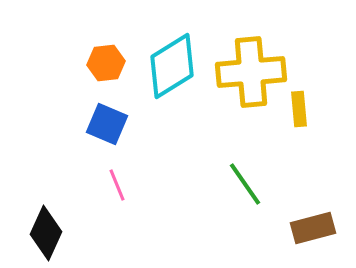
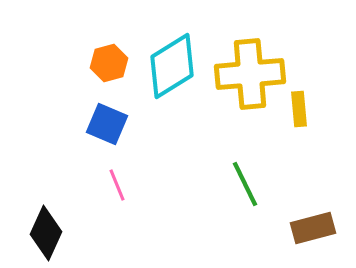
orange hexagon: moved 3 px right; rotated 9 degrees counterclockwise
yellow cross: moved 1 px left, 2 px down
green line: rotated 9 degrees clockwise
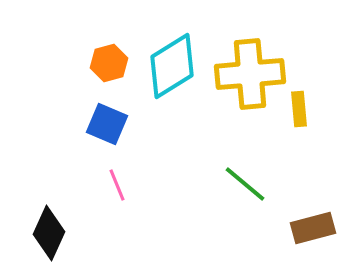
green line: rotated 24 degrees counterclockwise
black diamond: moved 3 px right
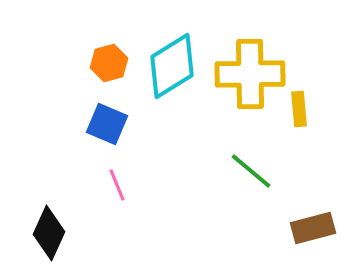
yellow cross: rotated 4 degrees clockwise
green line: moved 6 px right, 13 px up
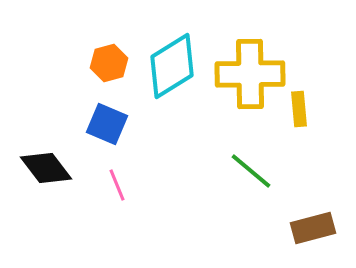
black diamond: moved 3 px left, 65 px up; rotated 62 degrees counterclockwise
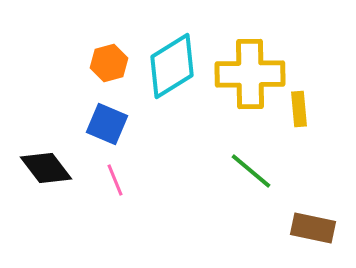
pink line: moved 2 px left, 5 px up
brown rectangle: rotated 27 degrees clockwise
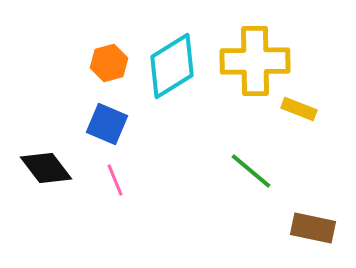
yellow cross: moved 5 px right, 13 px up
yellow rectangle: rotated 64 degrees counterclockwise
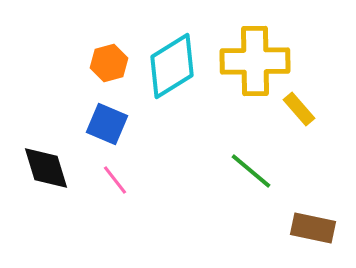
yellow rectangle: rotated 28 degrees clockwise
black diamond: rotated 20 degrees clockwise
pink line: rotated 16 degrees counterclockwise
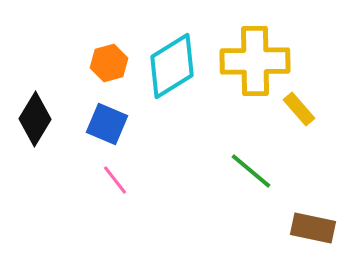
black diamond: moved 11 px left, 49 px up; rotated 48 degrees clockwise
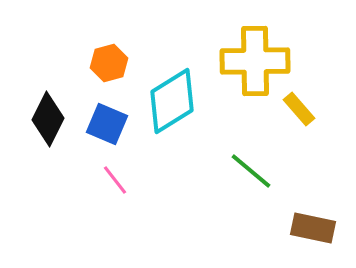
cyan diamond: moved 35 px down
black diamond: moved 13 px right; rotated 4 degrees counterclockwise
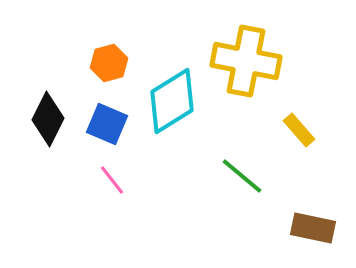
yellow cross: moved 9 px left; rotated 12 degrees clockwise
yellow rectangle: moved 21 px down
green line: moved 9 px left, 5 px down
pink line: moved 3 px left
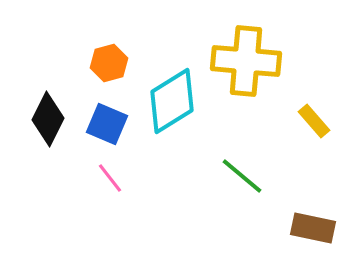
yellow cross: rotated 6 degrees counterclockwise
yellow rectangle: moved 15 px right, 9 px up
pink line: moved 2 px left, 2 px up
